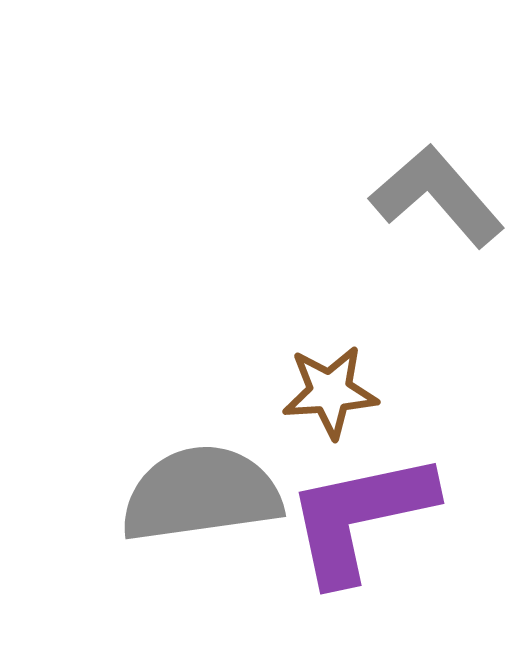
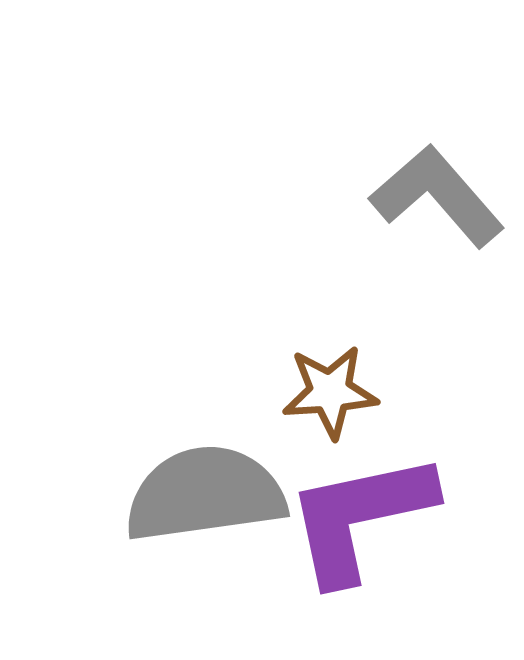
gray semicircle: moved 4 px right
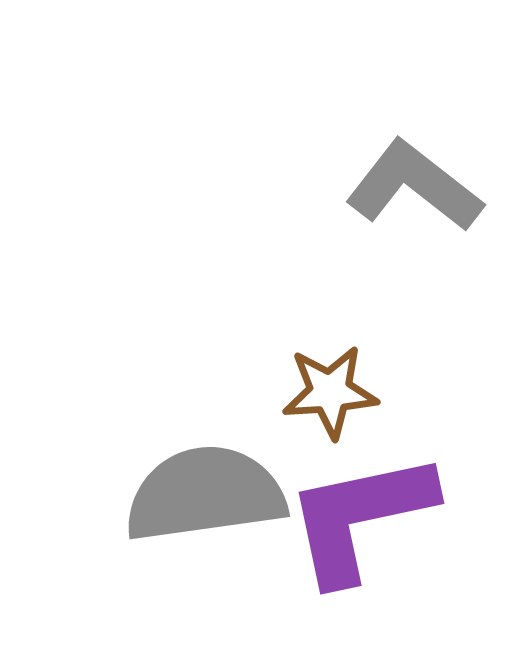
gray L-shape: moved 23 px left, 10 px up; rotated 11 degrees counterclockwise
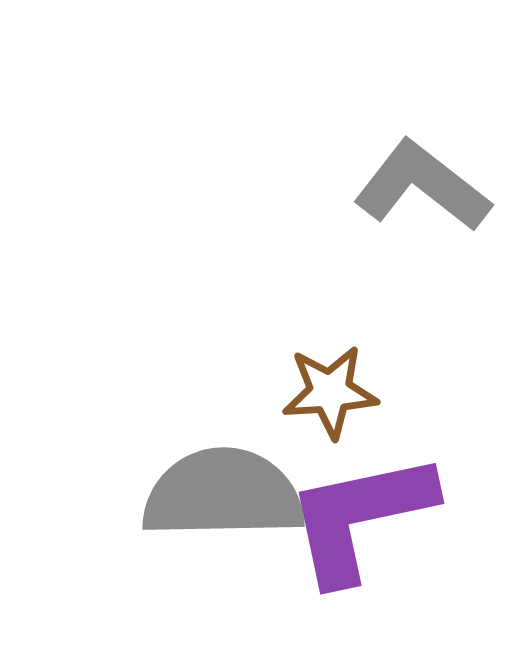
gray L-shape: moved 8 px right
gray semicircle: moved 18 px right; rotated 7 degrees clockwise
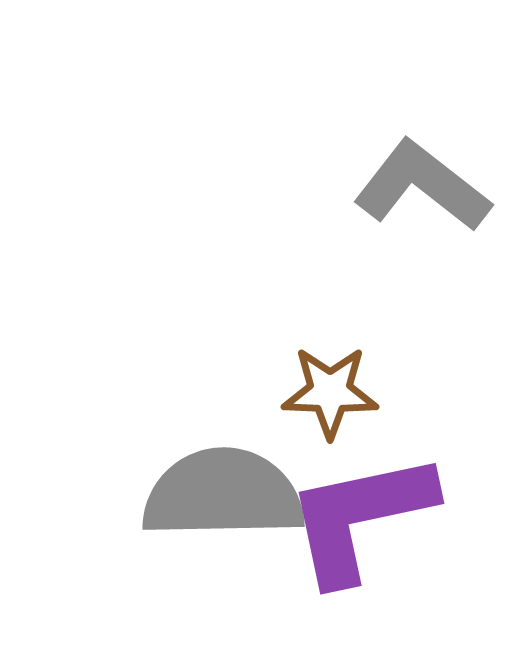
brown star: rotated 6 degrees clockwise
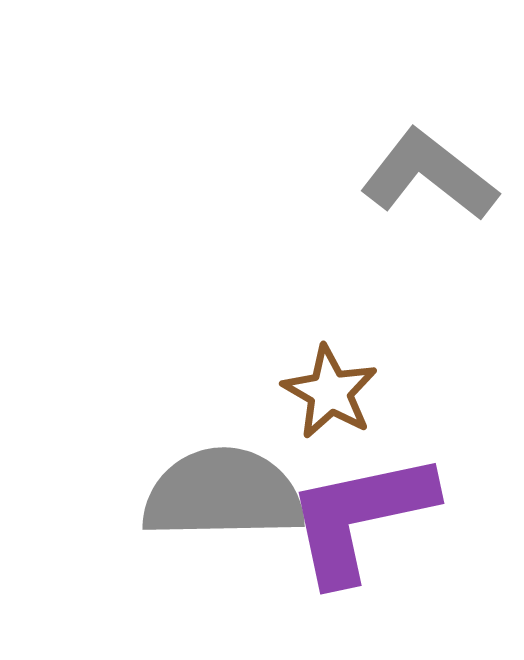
gray L-shape: moved 7 px right, 11 px up
brown star: rotated 28 degrees clockwise
